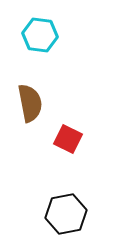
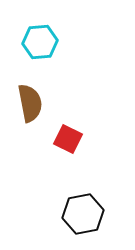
cyan hexagon: moved 7 px down; rotated 12 degrees counterclockwise
black hexagon: moved 17 px right
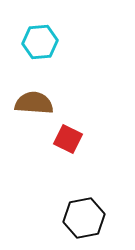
brown semicircle: moved 4 px right; rotated 75 degrees counterclockwise
black hexagon: moved 1 px right, 4 px down
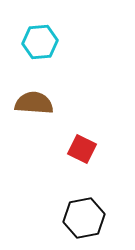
red square: moved 14 px right, 10 px down
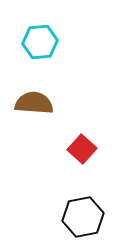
red square: rotated 16 degrees clockwise
black hexagon: moved 1 px left, 1 px up
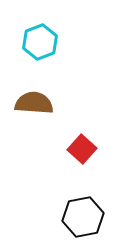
cyan hexagon: rotated 16 degrees counterclockwise
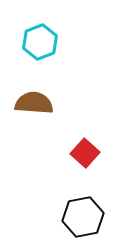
red square: moved 3 px right, 4 px down
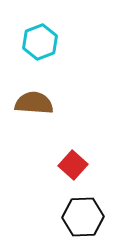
red square: moved 12 px left, 12 px down
black hexagon: rotated 9 degrees clockwise
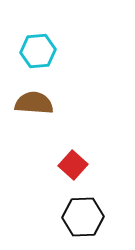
cyan hexagon: moved 2 px left, 9 px down; rotated 16 degrees clockwise
